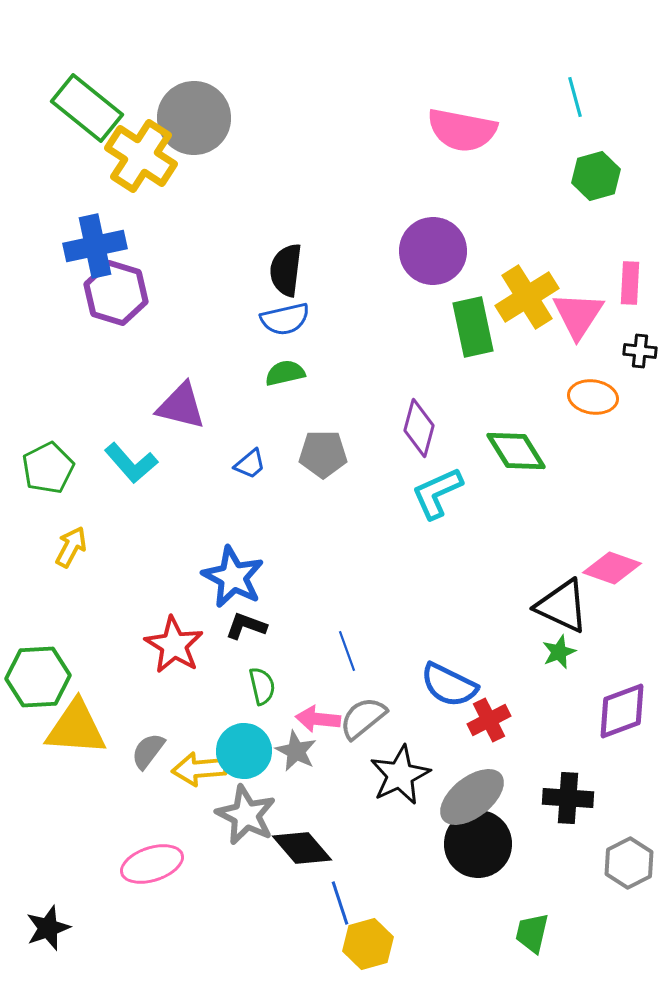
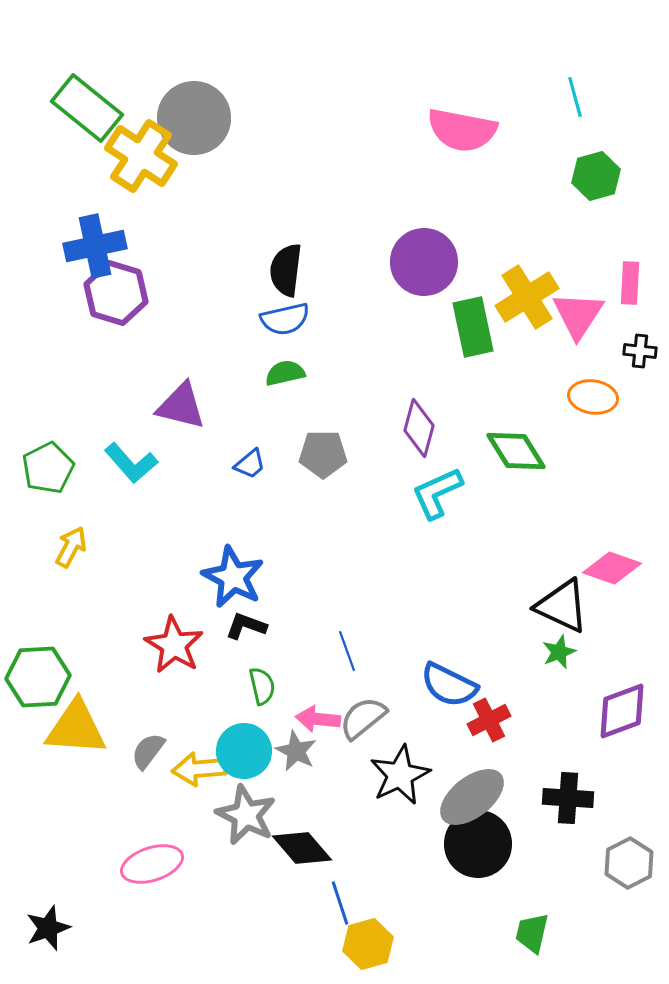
purple circle at (433, 251): moved 9 px left, 11 px down
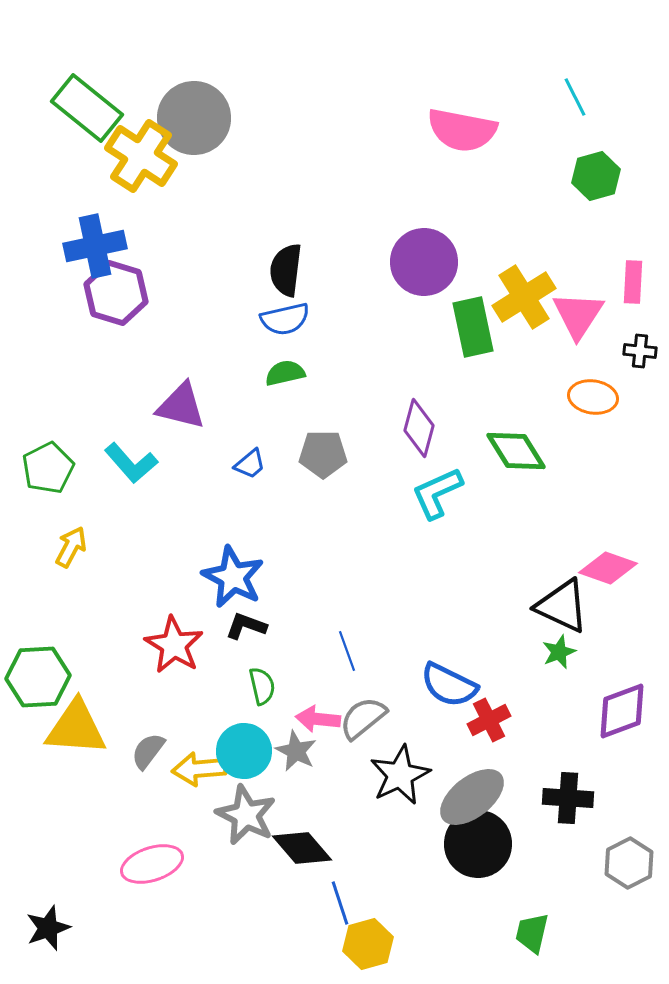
cyan line at (575, 97): rotated 12 degrees counterclockwise
pink rectangle at (630, 283): moved 3 px right, 1 px up
yellow cross at (527, 297): moved 3 px left
pink diamond at (612, 568): moved 4 px left
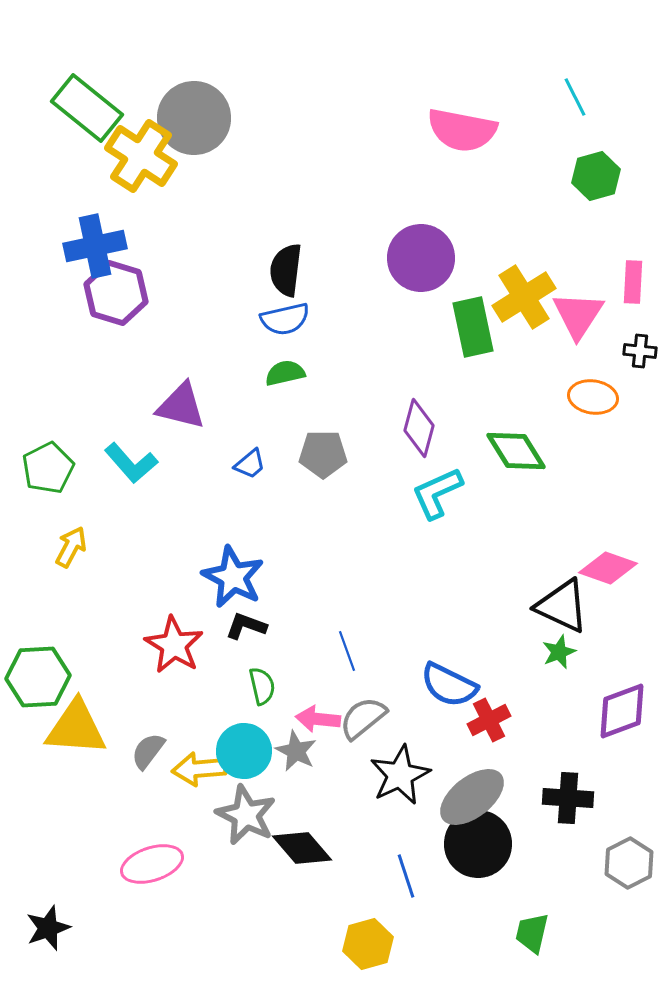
purple circle at (424, 262): moved 3 px left, 4 px up
blue line at (340, 903): moved 66 px right, 27 px up
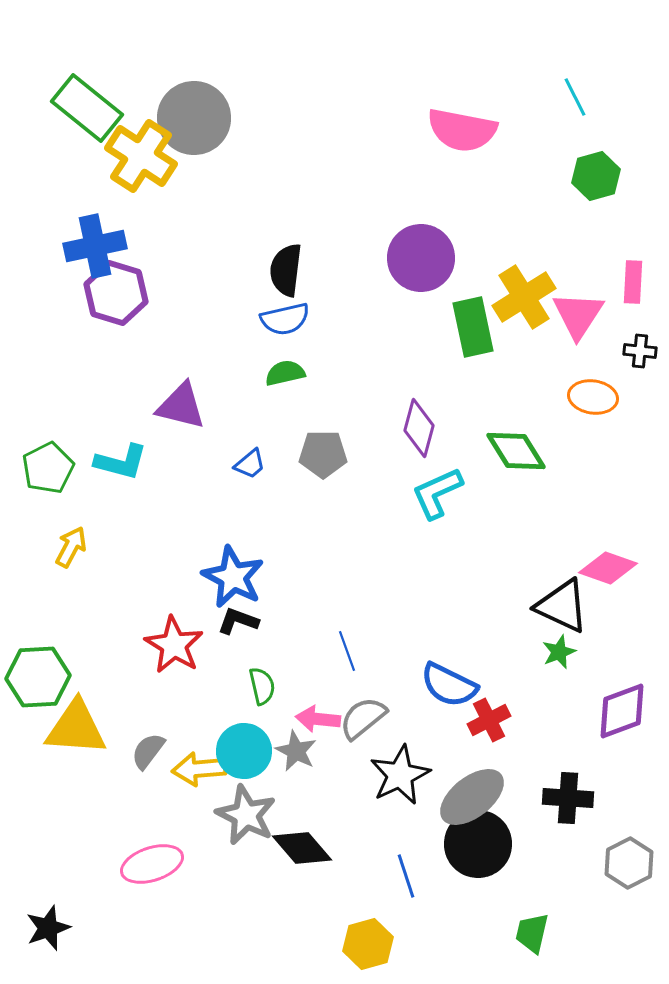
cyan L-shape at (131, 463): moved 10 px left, 1 px up; rotated 34 degrees counterclockwise
black L-shape at (246, 626): moved 8 px left, 5 px up
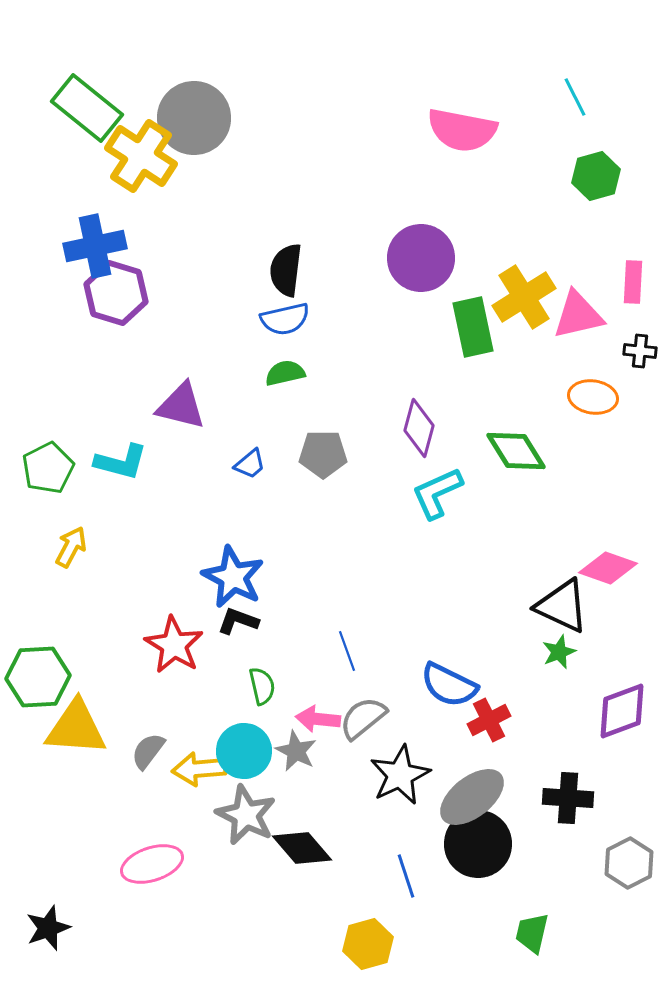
pink triangle at (578, 315): rotated 44 degrees clockwise
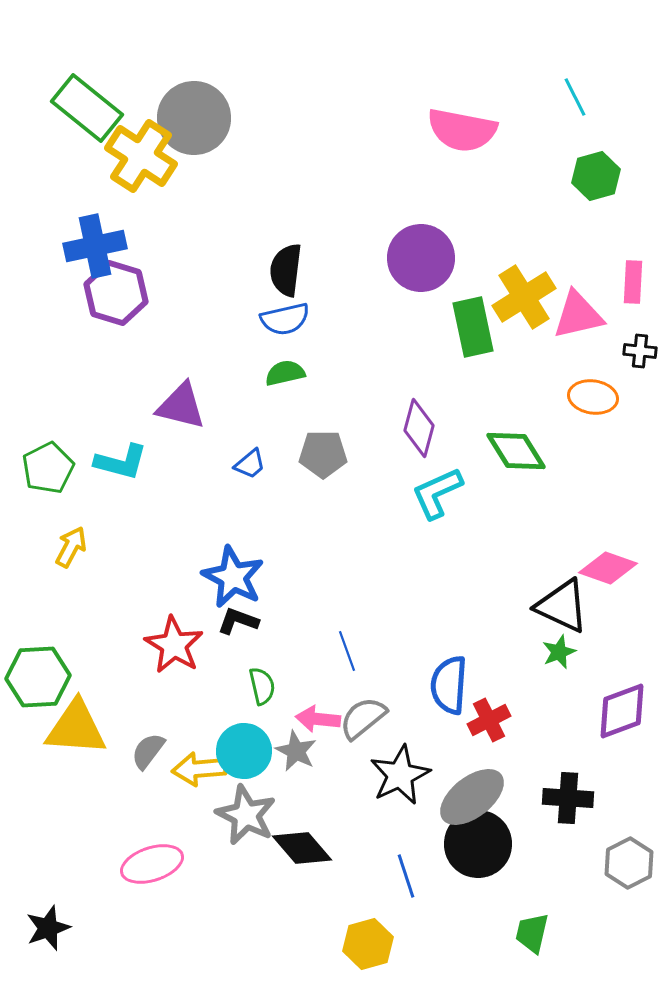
blue semicircle at (449, 685): rotated 68 degrees clockwise
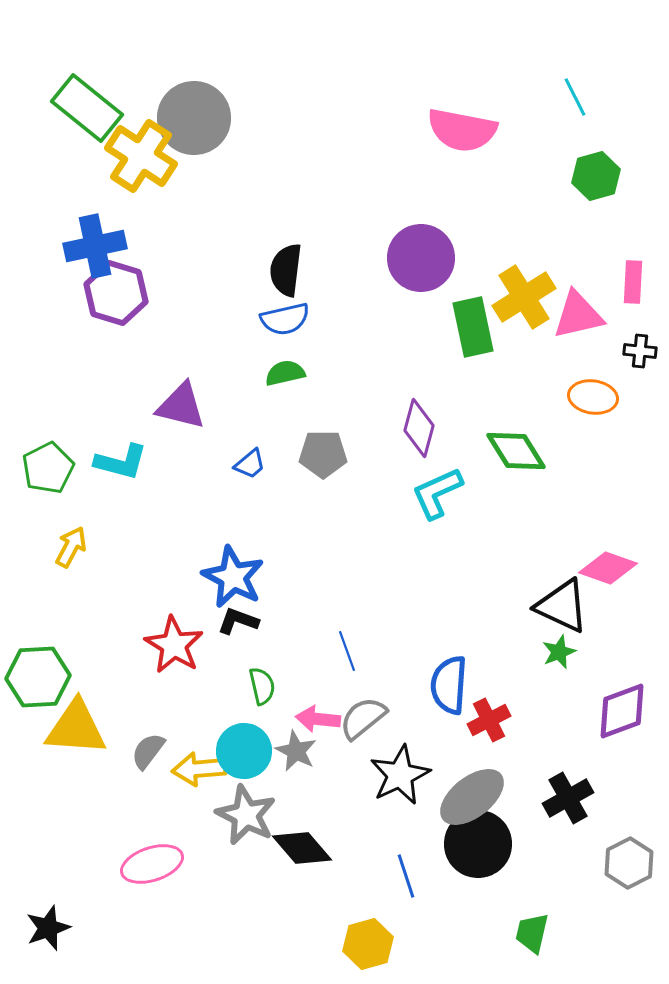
black cross at (568, 798): rotated 33 degrees counterclockwise
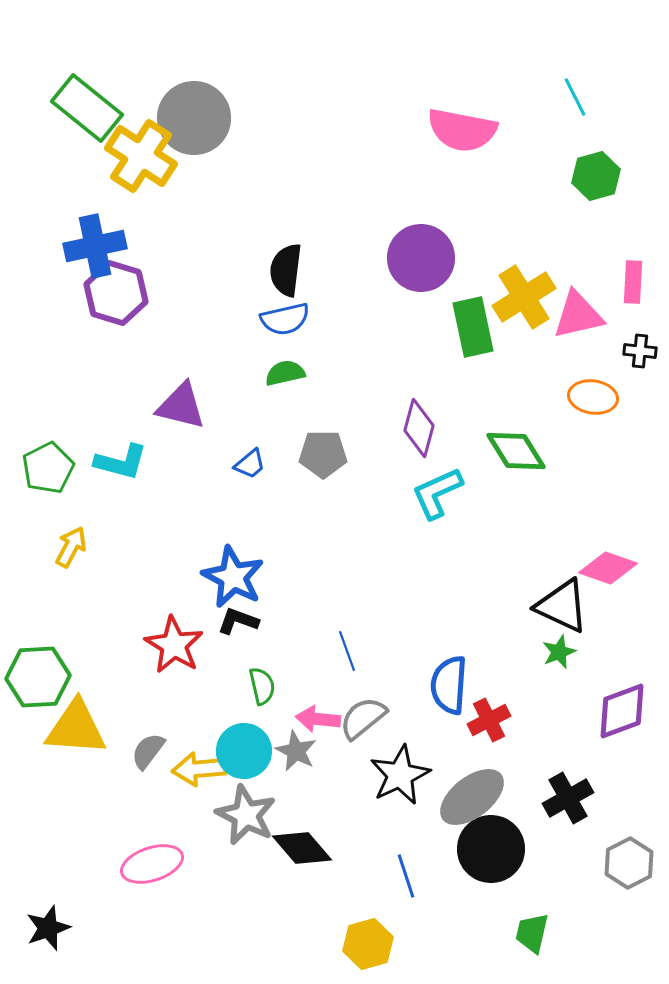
black circle at (478, 844): moved 13 px right, 5 px down
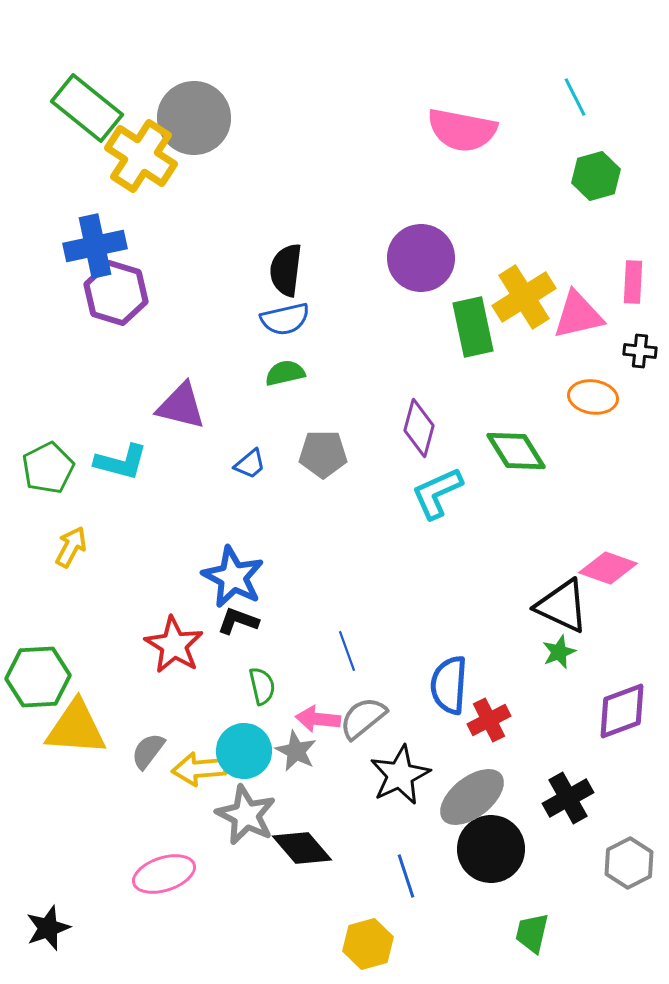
pink ellipse at (152, 864): moved 12 px right, 10 px down
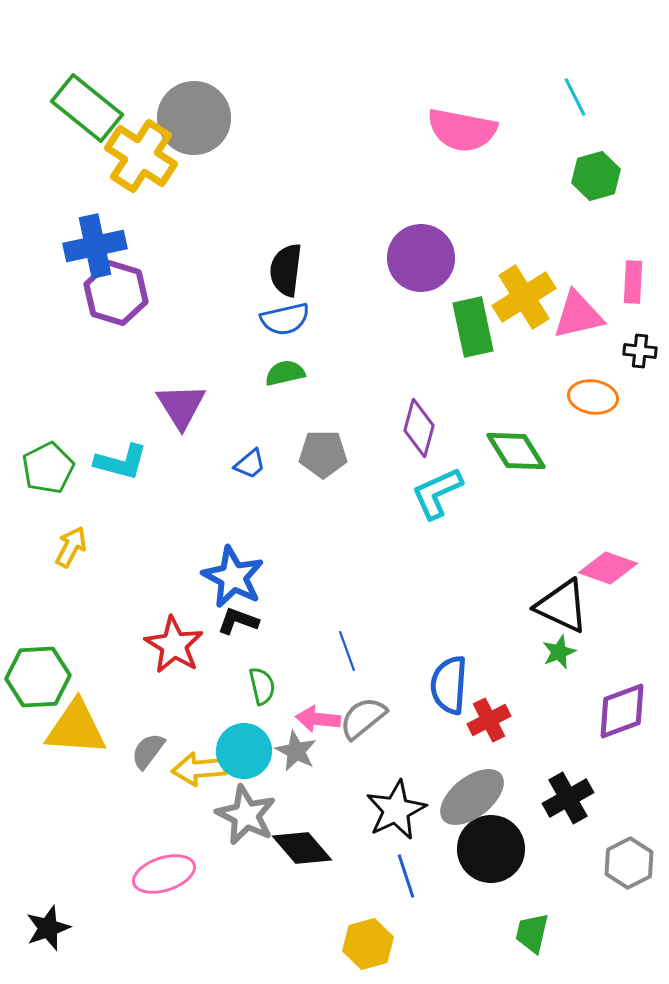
purple triangle at (181, 406): rotated 44 degrees clockwise
black star at (400, 775): moved 4 px left, 35 px down
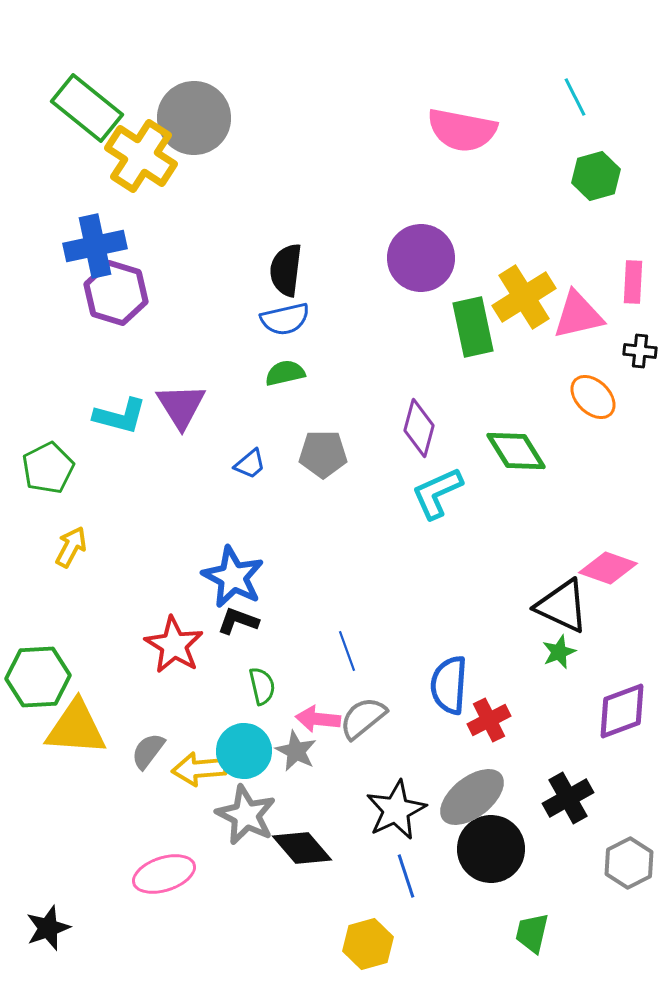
orange ellipse at (593, 397): rotated 36 degrees clockwise
cyan L-shape at (121, 462): moved 1 px left, 46 px up
